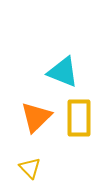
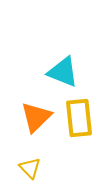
yellow rectangle: rotated 6 degrees counterclockwise
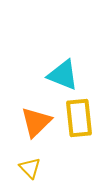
cyan triangle: moved 3 px down
orange triangle: moved 5 px down
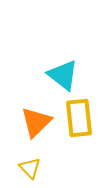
cyan triangle: rotated 16 degrees clockwise
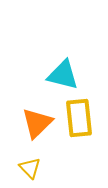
cyan triangle: rotated 24 degrees counterclockwise
orange triangle: moved 1 px right, 1 px down
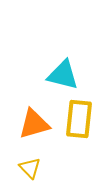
yellow rectangle: moved 1 px down; rotated 12 degrees clockwise
orange triangle: moved 3 px left, 1 px down; rotated 28 degrees clockwise
